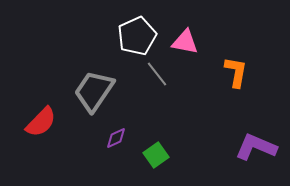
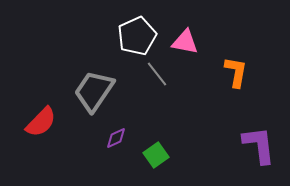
purple L-shape: moved 3 px right, 2 px up; rotated 60 degrees clockwise
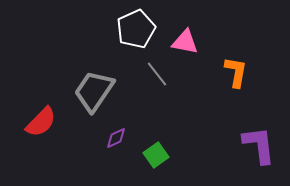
white pentagon: moved 1 px left, 7 px up
